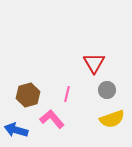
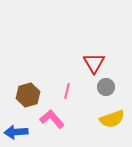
gray circle: moved 1 px left, 3 px up
pink line: moved 3 px up
blue arrow: moved 2 px down; rotated 20 degrees counterclockwise
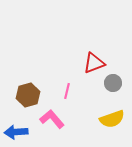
red triangle: rotated 40 degrees clockwise
gray circle: moved 7 px right, 4 px up
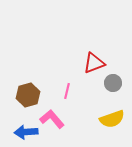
blue arrow: moved 10 px right
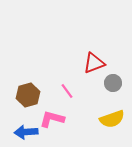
pink line: rotated 49 degrees counterclockwise
pink L-shape: rotated 35 degrees counterclockwise
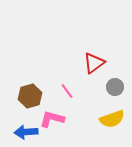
red triangle: rotated 15 degrees counterclockwise
gray circle: moved 2 px right, 4 px down
brown hexagon: moved 2 px right, 1 px down
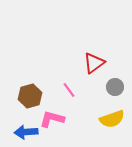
pink line: moved 2 px right, 1 px up
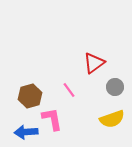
pink L-shape: rotated 65 degrees clockwise
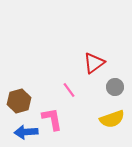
brown hexagon: moved 11 px left, 5 px down
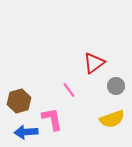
gray circle: moved 1 px right, 1 px up
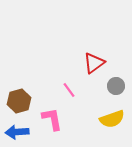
blue arrow: moved 9 px left
